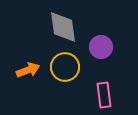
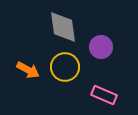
orange arrow: rotated 50 degrees clockwise
pink rectangle: rotated 60 degrees counterclockwise
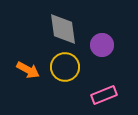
gray diamond: moved 2 px down
purple circle: moved 1 px right, 2 px up
pink rectangle: rotated 45 degrees counterclockwise
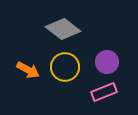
gray diamond: rotated 44 degrees counterclockwise
purple circle: moved 5 px right, 17 px down
pink rectangle: moved 3 px up
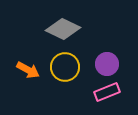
gray diamond: rotated 12 degrees counterclockwise
purple circle: moved 2 px down
pink rectangle: moved 3 px right
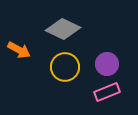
orange arrow: moved 9 px left, 20 px up
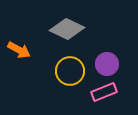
gray diamond: moved 4 px right
yellow circle: moved 5 px right, 4 px down
pink rectangle: moved 3 px left
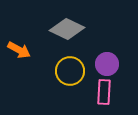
pink rectangle: rotated 65 degrees counterclockwise
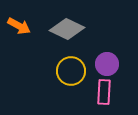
orange arrow: moved 24 px up
yellow circle: moved 1 px right
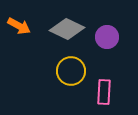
purple circle: moved 27 px up
